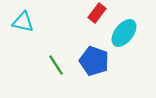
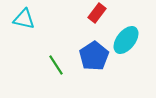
cyan triangle: moved 1 px right, 3 px up
cyan ellipse: moved 2 px right, 7 px down
blue pentagon: moved 5 px up; rotated 20 degrees clockwise
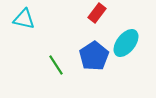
cyan ellipse: moved 3 px down
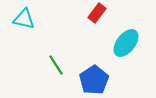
blue pentagon: moved 24 px down
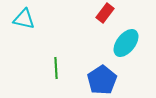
red rectangle: moved 8 px right
green line: moved 3 px down; rotated 30 degrees clockwise
blue pentagon: moved 8 px right
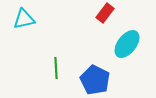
cyan triangle: rotated 25 degrees counterclockwise
cyan ellipse: moved 1 px right, 1 px down
blue pentagon: moved 7 px left; rotated 12 degrees counterclockwise
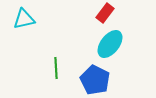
cyan ellipse: moved 17 px left
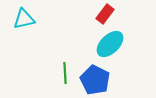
red rectangle: moved 1 px down
cyan ellipse: rotated 8 degrees clockwise
green line: moved 9 px right, 5 px down
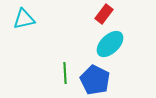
red rectangle: moved 1 px left
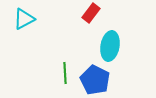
red rectangle: moved 13 px left, 1 px up
cyan triangle: rotated 15 degrees counterclockwise
cyan ellipse: moved 2 px down; rotated 36 degrees counterclockwise
